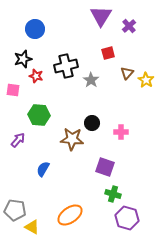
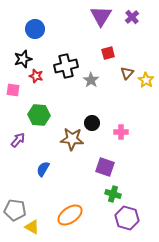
purple cross: moved 3 px right, 9 px up
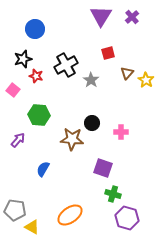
black cross: moved 1 px up; rotated 15 degrees counterclockwise
pink square: rotated 32 degrees clockwise
purple square: moved 2 px left, 1 px down
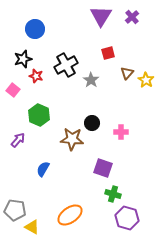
green hexagon: rotated 20 degrees clockwise
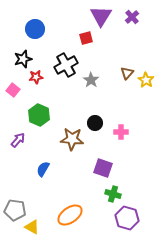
red square: moved 22 px left, 15 px up
red star: moved 1 px down; rotated 24 degrees counterclockwise
black circle: moved 3 px right
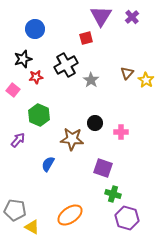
blue semicircle: moved 5 px right, 5 px up
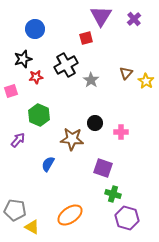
purple cross: moved 2 px right, 2 px down
brown triangle: moved 1 px left
yellow star: moved 1 px down
pink square: moved 2 px left, 1 px down; rotated 32 degrees clockwise
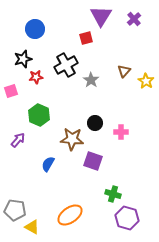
brown triangle: moved 2 px left, 2 px up
purple square: moved 10 px left, 7 px up
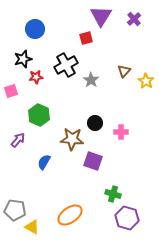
blue semicircle: moved 4 px left, 2 px up
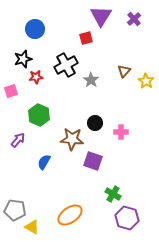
green cross: rotated 14 degrees clockwise
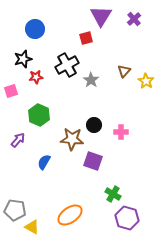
black cross: moved 1 px right
black circle: moved 1 px left, 2 px down
